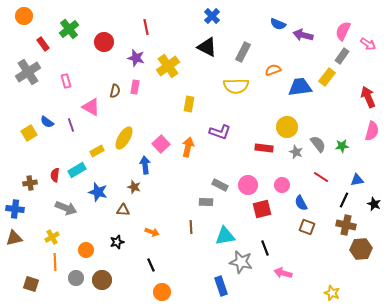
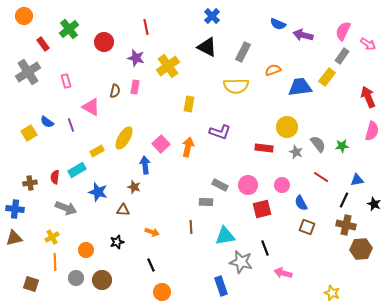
red semicircle at (55, 175): moved 2 px down
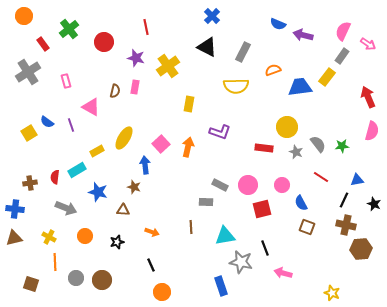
yellow cross at (52, 237): moved 3 px left; rotated 32 degrees counterclockwise
orange circle at (86, 250): moved 1 px left, 14 px up
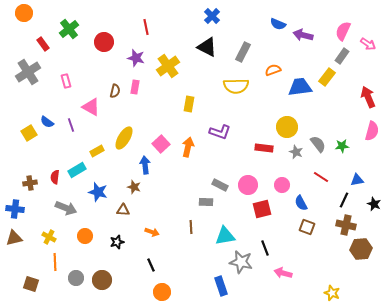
orange circle at (24, 16): moved 3 px up
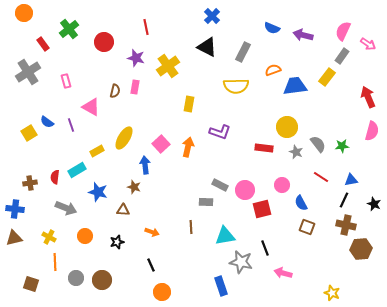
blue semicircle at (278, 24): moved 6 px left, 4 px down
blue trapezoid at (300, 87): moved 5 px left, 1 px up
blue triangle at (357, 180): moved 6 px left
pink circle at (248, 185): moved 3 px left, 5 px down
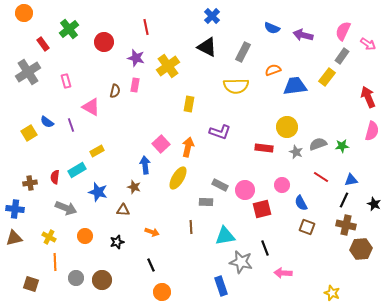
pink rectangle at (135, 87): moved 2 px up
yellow ellipse at (124, 138): moved 54 px right, 40 px down
gray semicircle at (318, 144): rotated 72 degrees counterclockwise
pink arrow at (283, 273): rotated 12 degrees counterclockwise
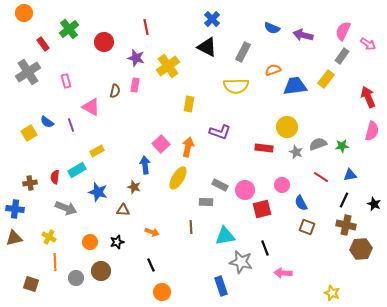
blue cross at (212, 16): moved 3 px down
yellow rectangle at (327, 77): moved 1 px left, 2 px down
blue triangle at (351, 180): moved 1 px left, 5 px up
orange circle at (85, 236): moved 5 px right, 6 px down
brown circle at (102, 280): moved 1 px left, 9 px up
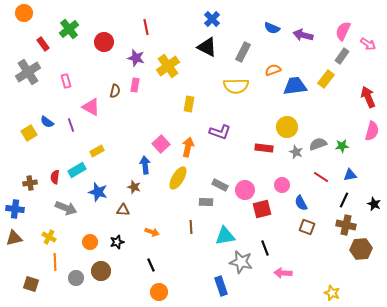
orange circle at (162, 292): moved 3 px left
